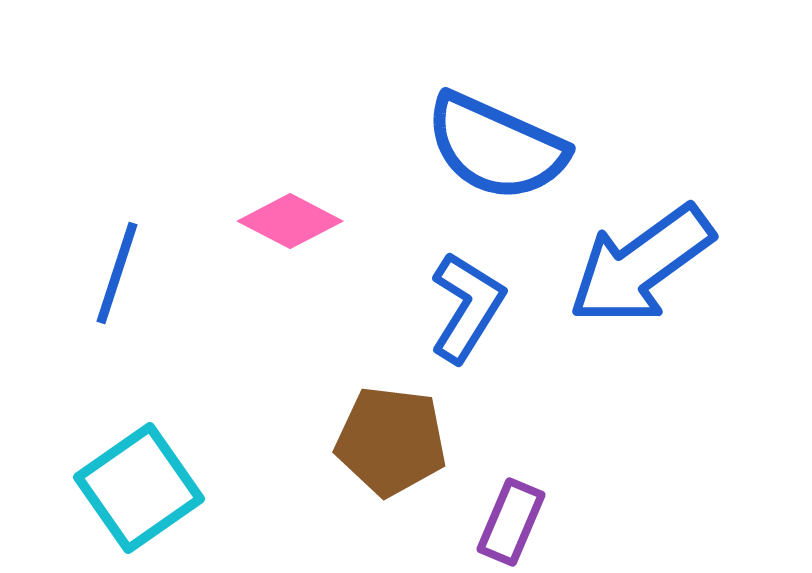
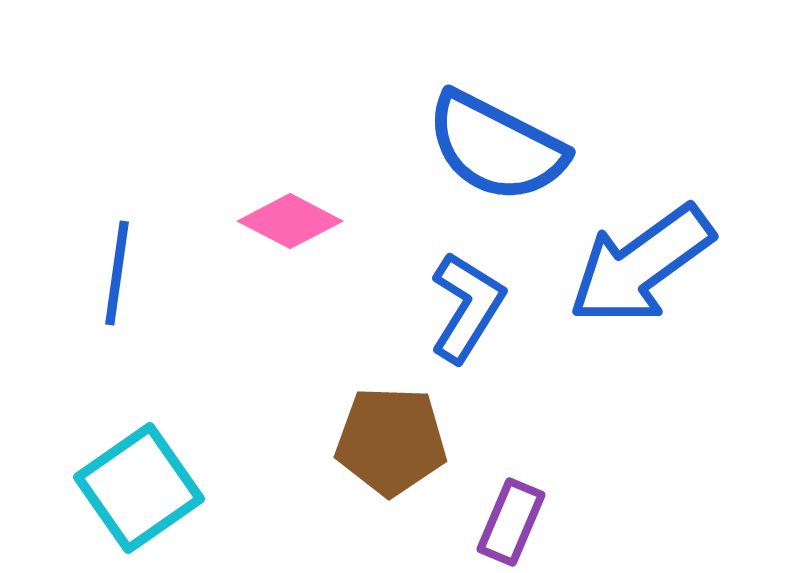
blue semicircle: rotated 3 degrees clockwise
blue line: rotated 10 degrees counterclockwise
brown pentagon: rotated 5 degrees counterclockwise
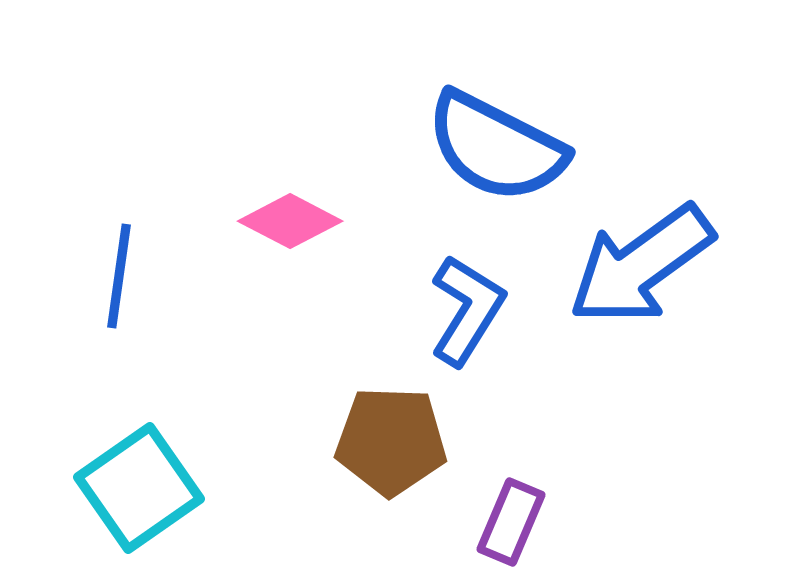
blue line: moved 2 px right, 3 px down
blue L-shape: moved 3 px down
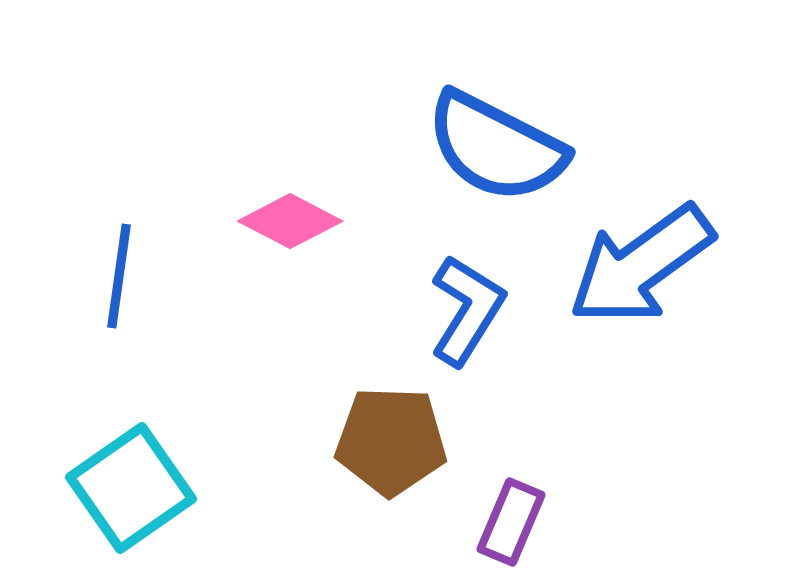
cyan square: moved 8 px left
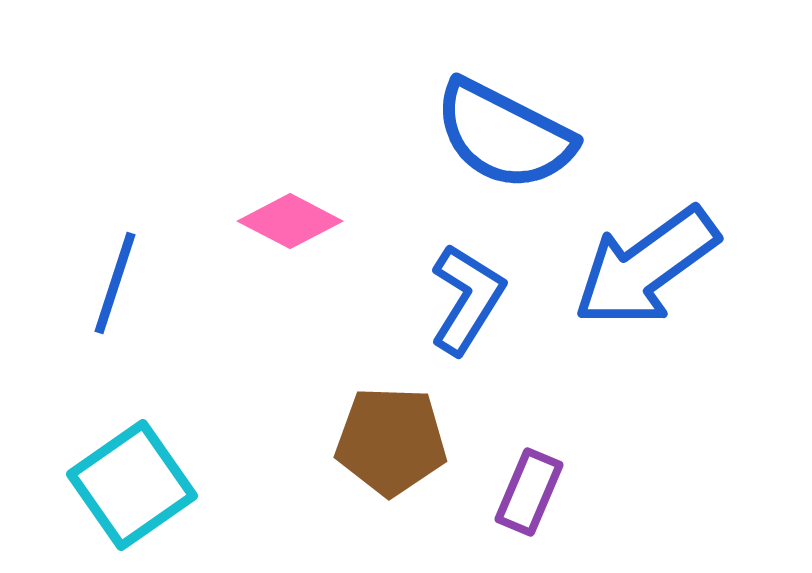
blue semicircle: moved 8 px right, 12 px up
blue arrow: moved 5 px right, 2 px down
blue line: moved 4 px left, 7 px down; rotated 10 degrees clockwise
blue L-shape: moved 11 px up
cyan square: moved 1 px right, 3 px up
purple rectangle: moved 18 px right, 30 px up
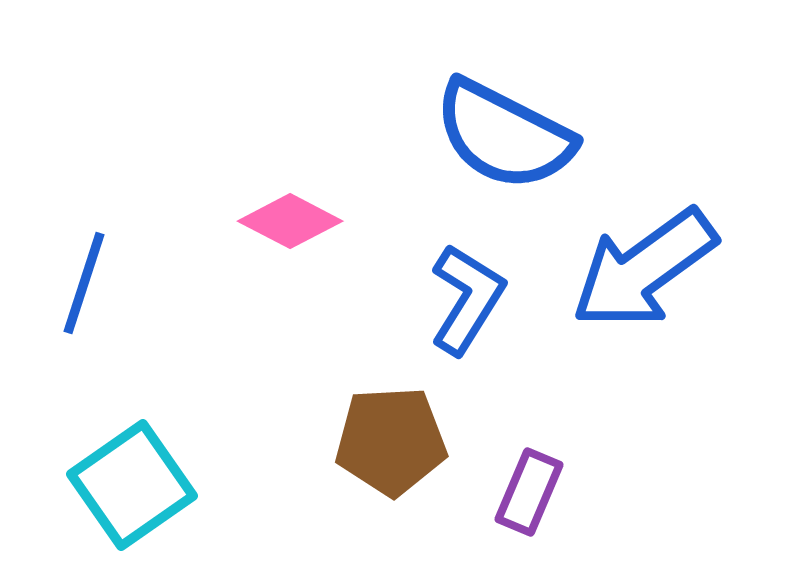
blue arrow: moved 2 px left, 2 px down
blue line: moved 31 px left
brown pentagon: rotated 5 degrees counterclockwise
